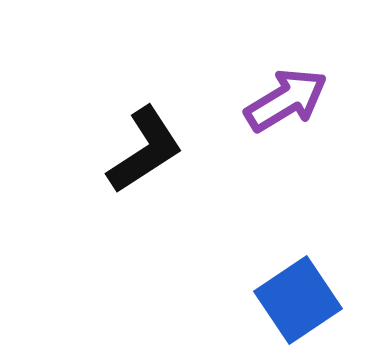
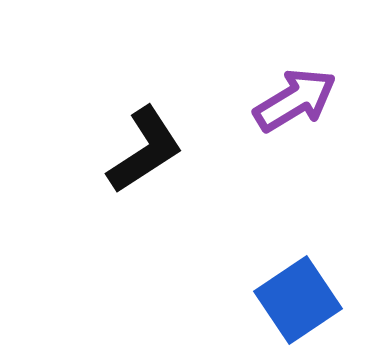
purple arrow: moved 9 px right
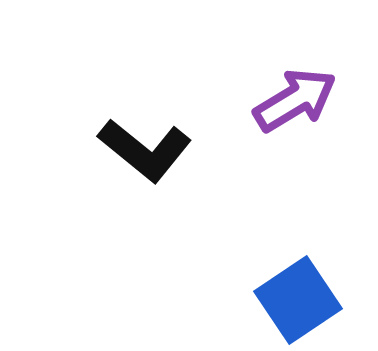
black L-shape: rotated 72 degrees clockwise
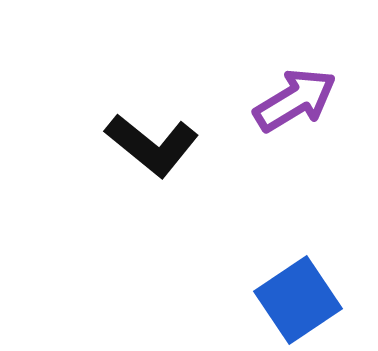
black L-shape: moved 7 px right, 5 px up
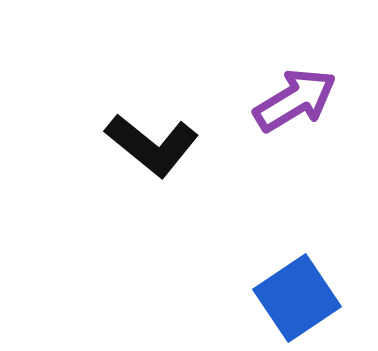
blue square: moved 1 px left, 2 px up
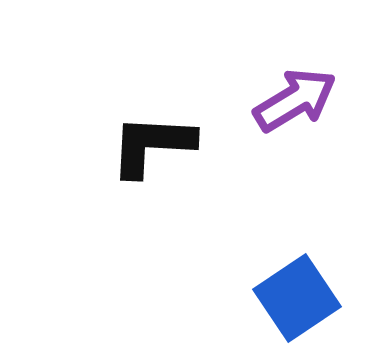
black L-shape: rotated 144 degrees clockwise
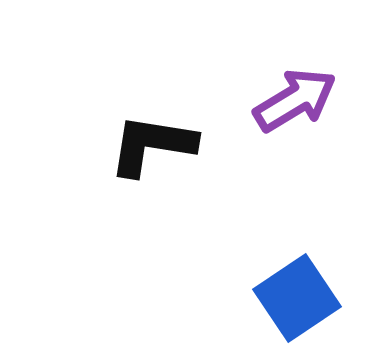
black L-shape: rotated 6 degrees clockwise
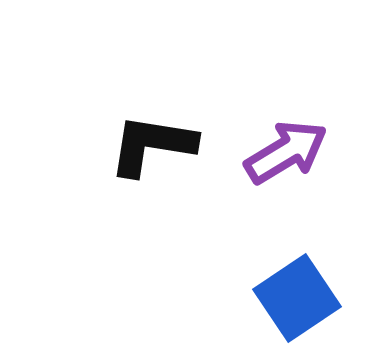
purple arrow: moved 9 px left, 52 px down
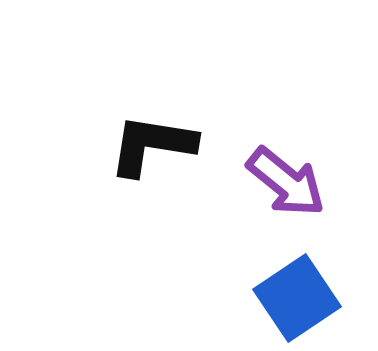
purple arrow: moved 30 px down; rotated 70 degrees clockwise
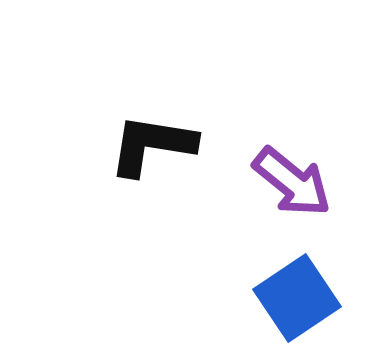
purple arrow: moved 6 px right
